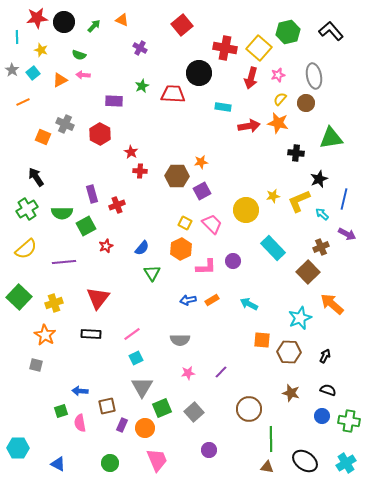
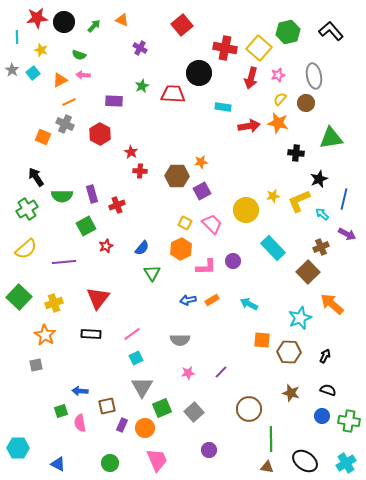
orange line at (23, 102): moved 46 px right
green semicircle at (62, 213): moved 17 px up
gray square at (36, 365): rotated 24 degrees counterclockwise
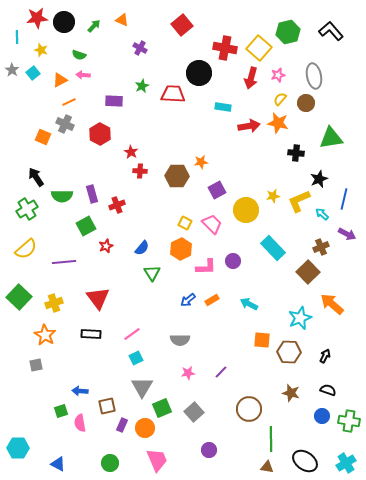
purple square at (202, 191): moved 15 px right, 1 px up
red triangle at (98, 298): rotated 15 degrees counterclockwise
blue arrow at (188, 300): rotated 28 degrees counterclockwise
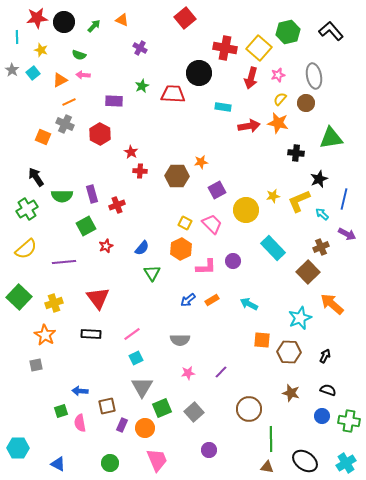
red square at (182, 25): moved 3 px right, 7 px up
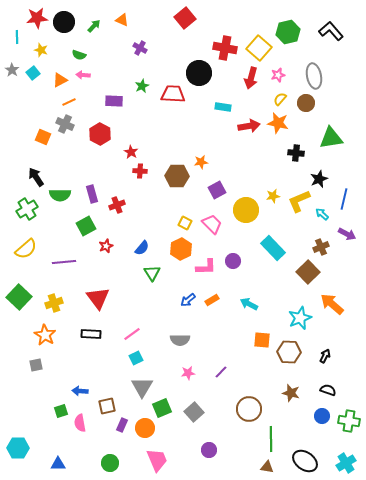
green semicircle at (62, 196): moved 2 px left, 1 px up
blue triangle at (58, 464): rotated 28 degrees counterclockwise
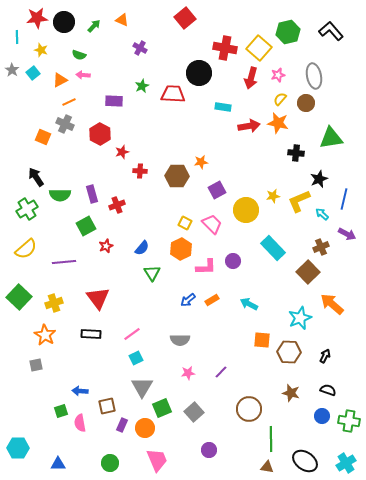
red star at (131, 152): moved 9 px left; rotated 24 degrees clockwise
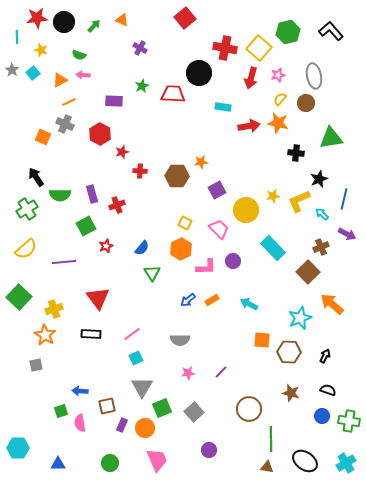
pink trapezoid at (212, 224): moved 7 px right, 5 px down
yellow cross at (54, 303): moved 6 px down
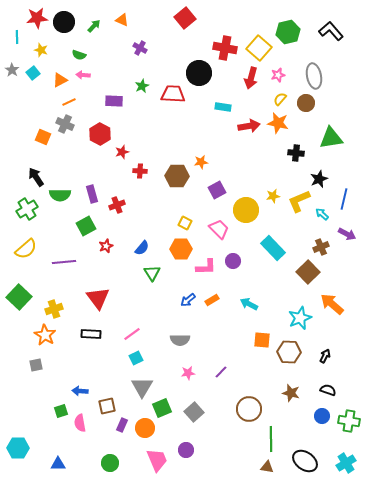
orange hexagon at (181, 249): rotated 25 degrees clockwise
purple circle at (209, 450): moved 23 px left
